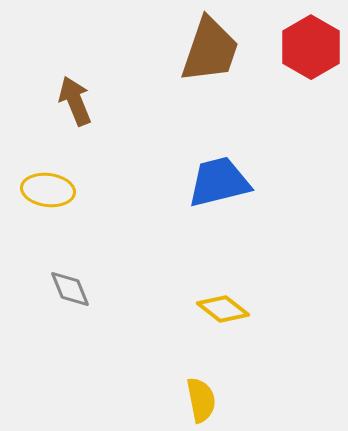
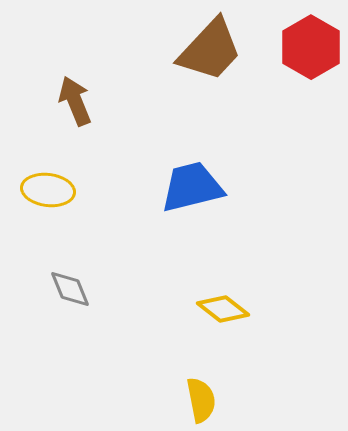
brown trapezoid: rotated 24 degrees clockwise
blue trapezoid: moved 27 px left, 5 px down
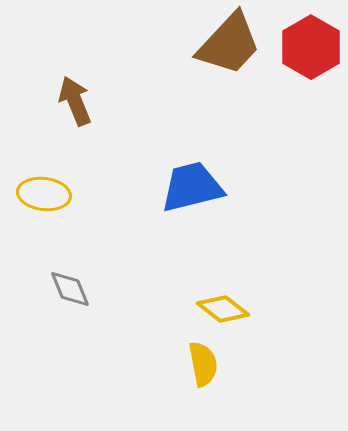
brown trapezoid: moved 19 px right, 6 px up
yellow ellipse: moved 4 px left, 4 px down
yellow semicircle: moved 2 px right, 36 px up
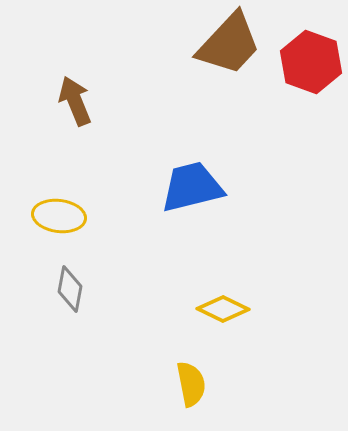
red hexagon: moved 15 px down; rotated 10 degrees counterclockwise
yellow ellipse: moved 15 px right, 22 px down
gray diamond: rotated 33 degrees clockwise
yellow diamond: rotated 12 degrees counterclockwise
yellow semicircle: moved 12 px left, 20 px down
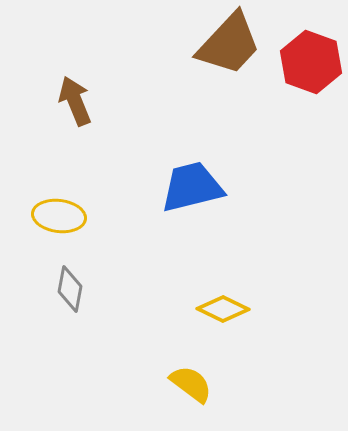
yellow semicircle: rotated 42 degrees counterclockwise
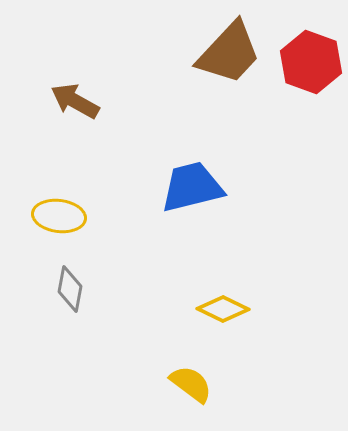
brown trapezoid: moved 9 px down
brown arrow: rotated 39 degrees counterclockwise
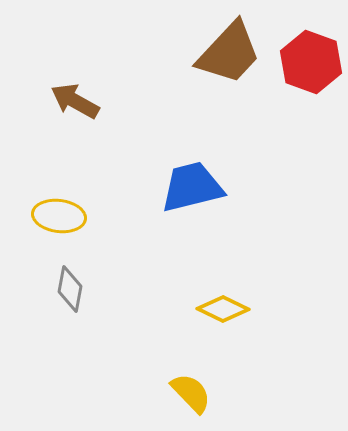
yellow semicircle: moved 9 px down; rotated 9 degrees clockwise
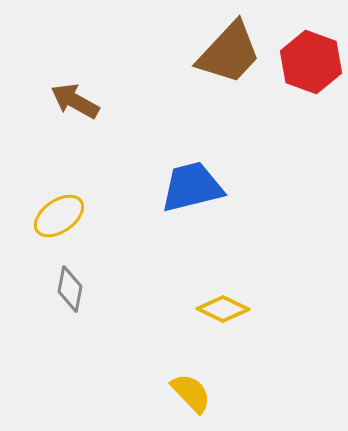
yellow ellipse: rotated 42 degrees counterclockwise
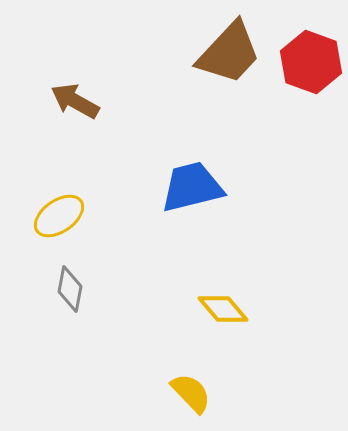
yellow diamond: rotated 24 degrees clockwise
